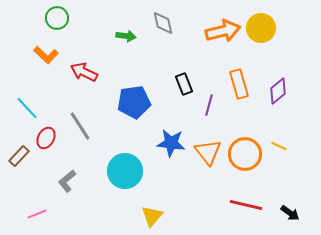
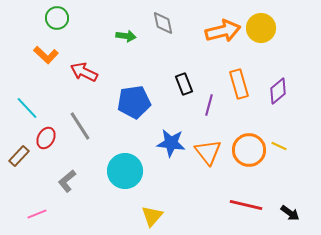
orange circle: moved 4 px right, 4 px up
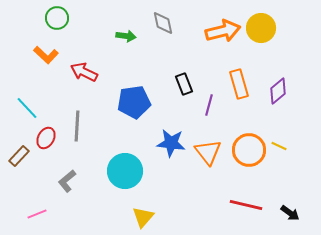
gray line: moved 3 px left; rotated 36 degrees clockwise
yellow triangle: moved 9 px left, 1 px down
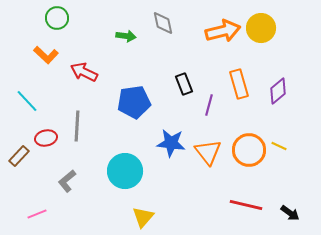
cyan line: moved 7 px up
red ellipse: rotated 50 degrees clockwise
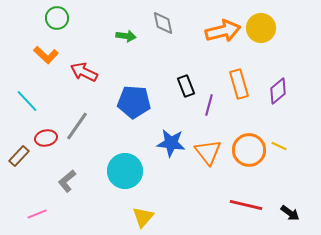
black rectangle: moved 2 px right, 2 px down
blue pentagon: rotated 12 degrees clockwise
gray line: rotated 32 degrees clockwise
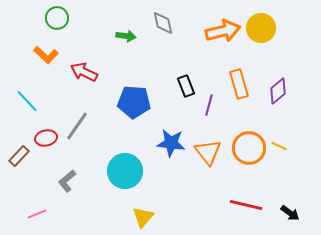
orange circle: moved 2 px up
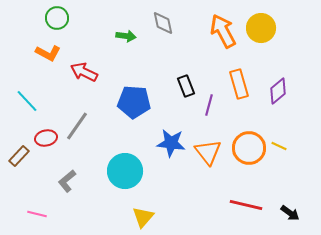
orange arrow: rotated 104 degrees counterclockwise
orange L-shape: moved 2 px right, 2 px up; rotated 15 degrees counterclockwise
pink line: rotated 36 degrees clockwise
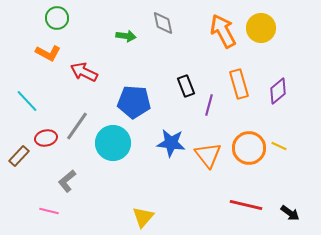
orange triangle: moved 3 px down
cyan circle: moved 12 px left, 28 px up
pink line: moved 12 px right, 3 px up
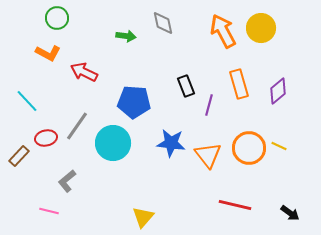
red line: moved 11 px left
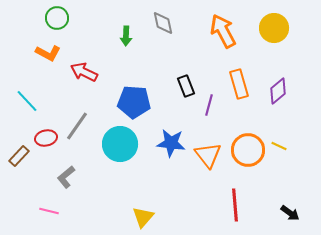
yellow circle: moved 13 px right
green arrow: rotated 84 degrees clockwise
cyan circle: moved 7 px right, 1 px down
orange circle: moved 1 px left, 2 px down
gray L-shape: moved 1 px left, 4 px up
red line: rotated 72 degrees clockwise
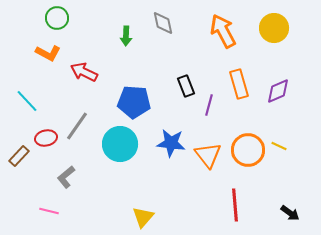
purple diamond: rotated 16 degrees clockwise
